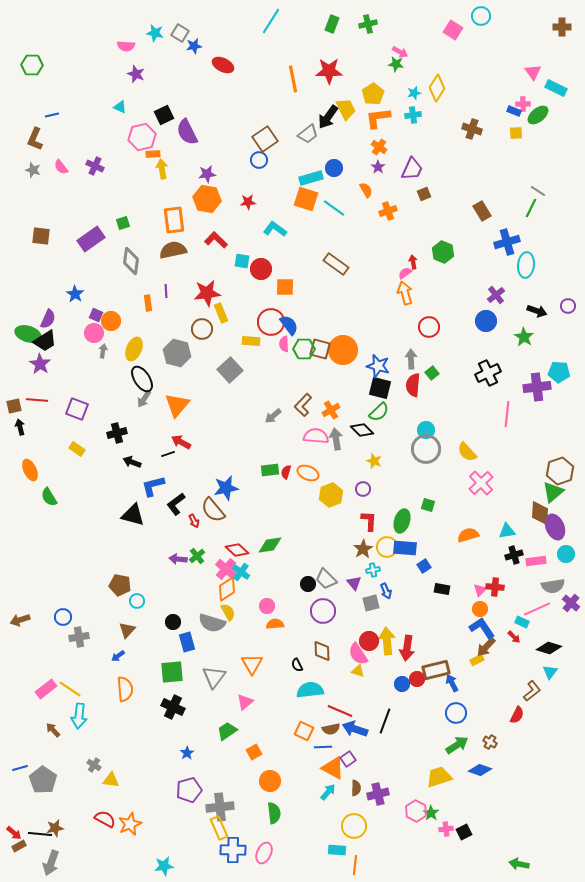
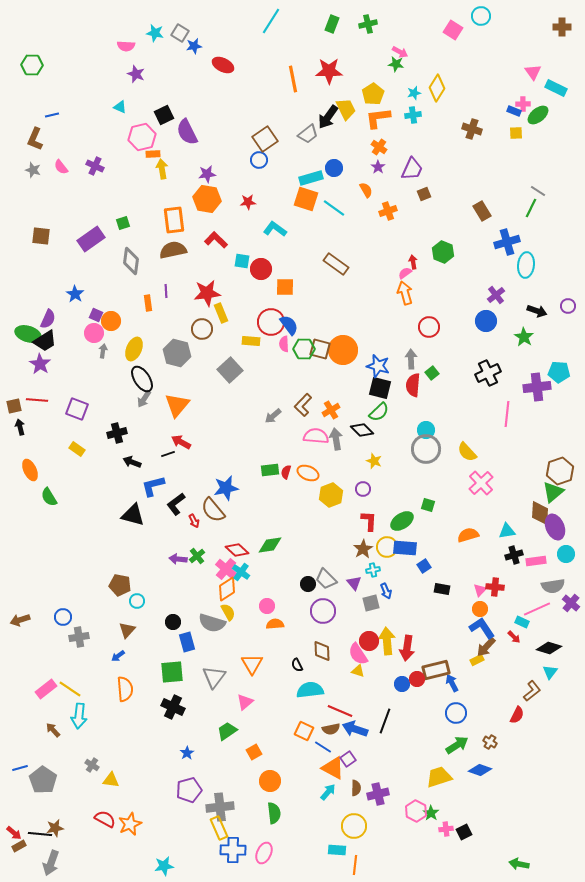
green ellipse at (402, 521): rotated 40 degrees clockwise
blue line at (323, 747): rotated 36 degrees clockwise
gray cross at (94, 765): moved 2 px left
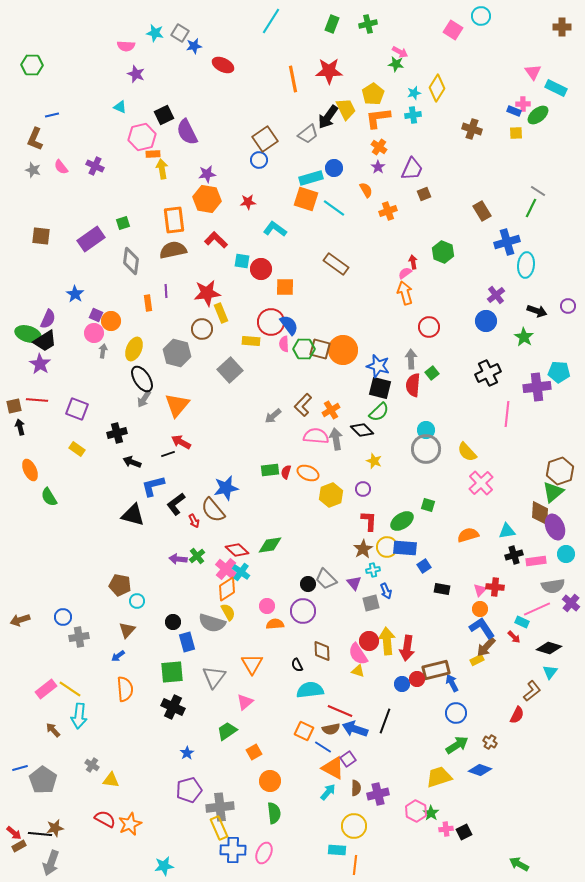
purple circle at (323, 611): moved 20 px left
green arrow at (519, 864): rotated 18 degrees clockwise
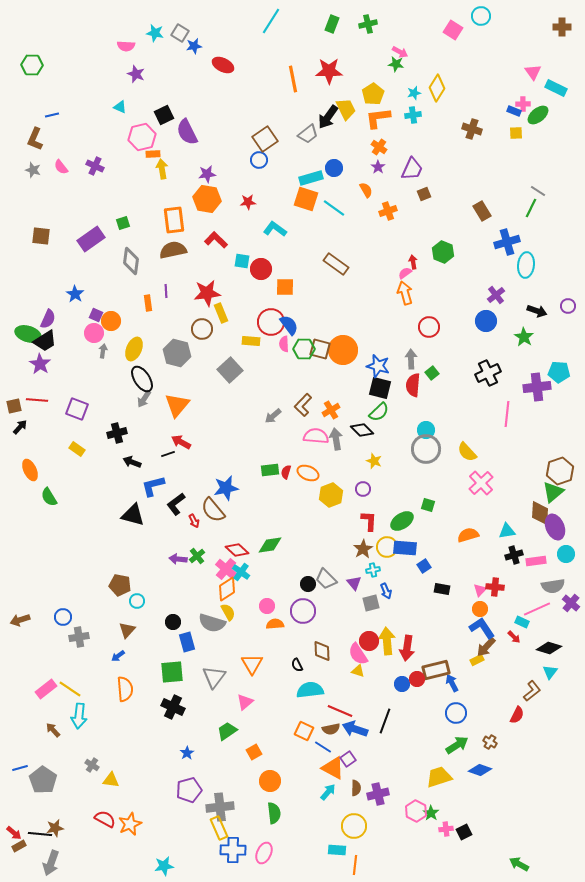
black arrow at (20, 427): rotated 56 degrees clockwise
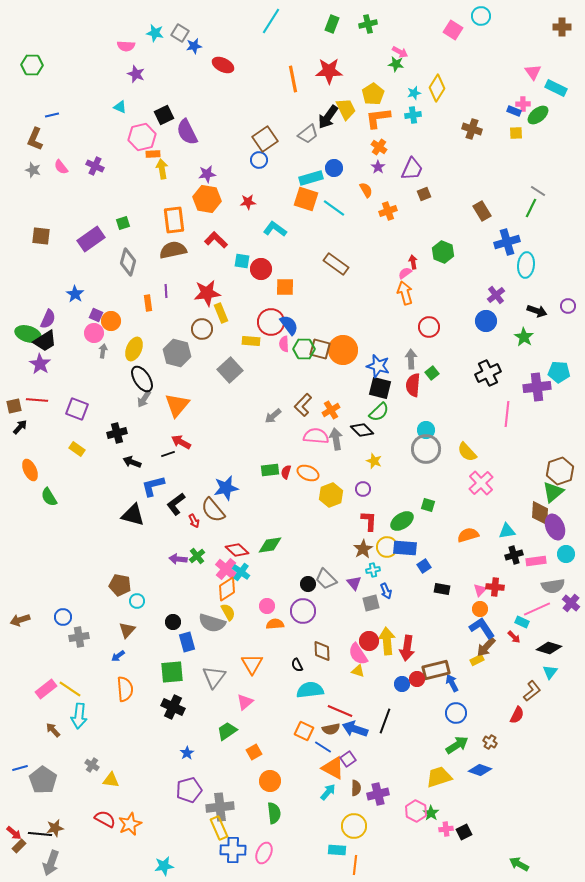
gray diamond at (131, 261): moved 3 px left, 1 px down; rotated 8 degrees clockwise
brown rectangle at (19, 846): rotated 16 degrees counterclockwise
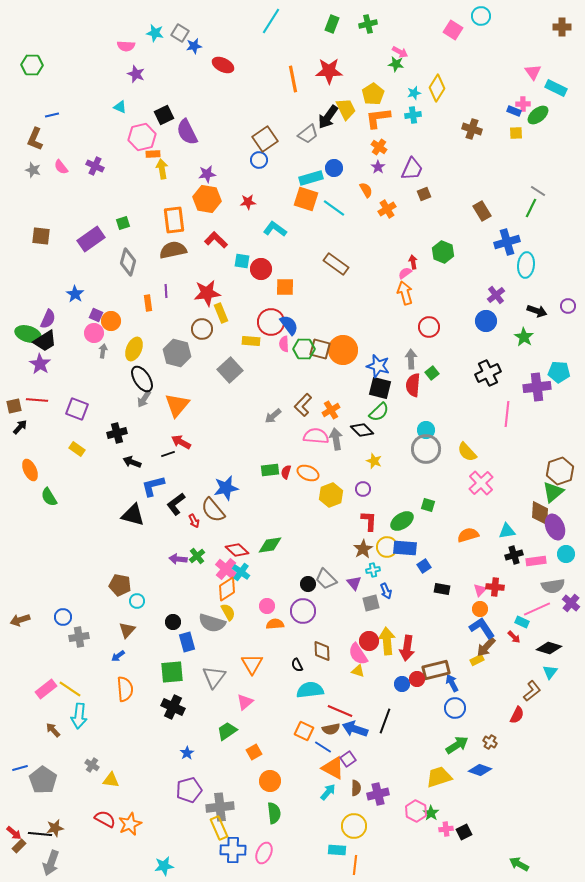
orange cross at (388, 211): moved 1 px left, 2 px up; rotated 12 degrees counterclockwise
blue circle at (456, 713): moved 1 px left, 5 px up
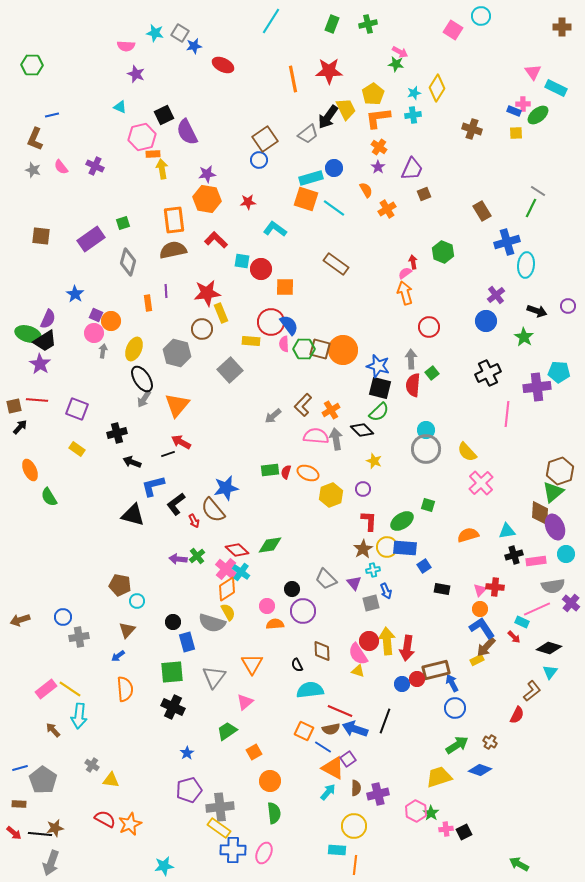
black circle at (308, 584): moved 16 px left, 5 px down
yellow rectangle at (219, 828): rotated 30 degrees counterclockwise
brown rectangle at (19, 846): moved 42 px up; rotated 48 degrees clockwise
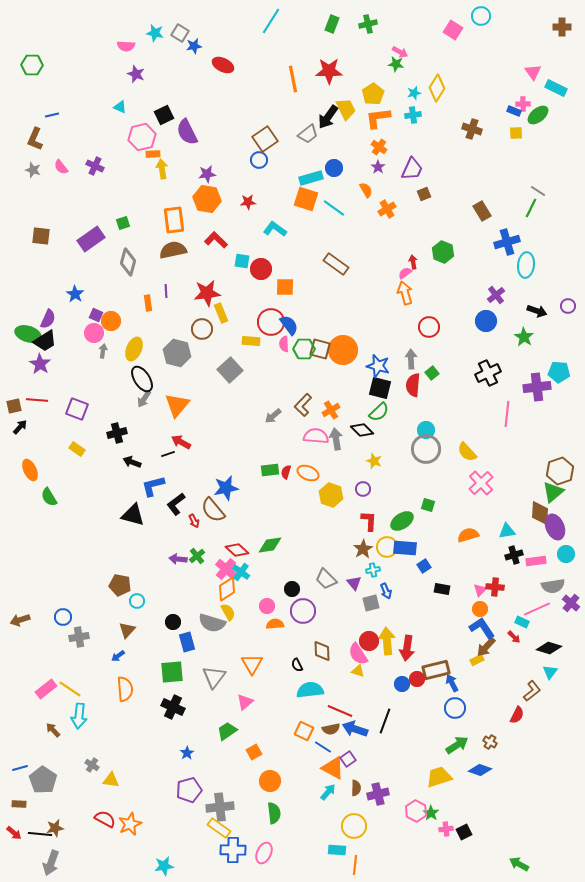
yellow hexagon at (331, 495): rotated 20 degrees counterclockwise
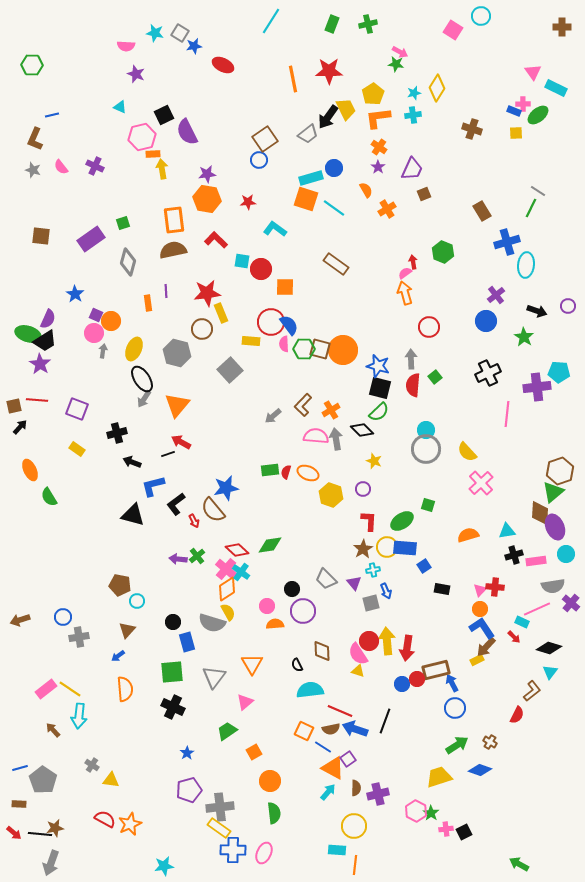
green square at (432, 373): moved 3 px right, 4 px down
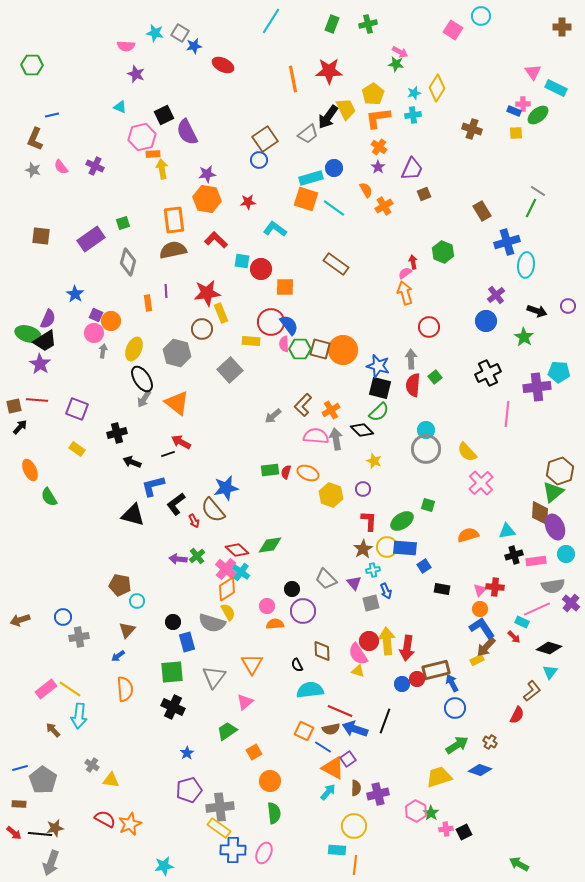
orange cross at (387, 209): moved 3 px left, 3 px up
green hexagon at (304, 349): moved 4 px left
orange triangle at (177, 405): moved 2 px up; rotated 32 degrees counterclockwise
